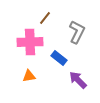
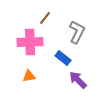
blue rectangle: moved 4 px right
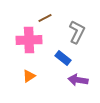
brown line: rotated 24 degrees clockwise
pink cross: moved 1 px left, 2 px up
orange triangle: rotated 24 degrees counterclockwise
purple arrow: rotated 36 degrees counterclockwise
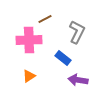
brown line: moved 1 px down
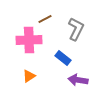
gray L-shape: moved 1 px left, 3 px up
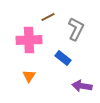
brown line: moved 3 px right, 2 px up
orange triangle: rotated 24 degrees counterclockwise
purple arrow: moved 4 px right, 6 px down
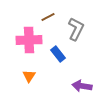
blue rectangle: moved 5 px left, 4 px up; rotated 14 degrees clockwise
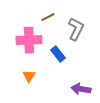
purple arrow: moved 1 px left, 3 px down
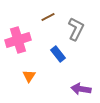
pink cross: moved 11 px left; rotated 15 degrees counterclockwise
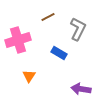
gray L-shape: moved 2 px right
blue rectangle: moved 1 px right, 1 px up; rotated 21 degrees counterclockwise
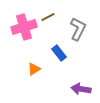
pink cross: moved 6 px right, 13 px up
blue rectangle: rotated 21 degrees clockwise
orange triangle: moved 5 px right, 7 px up; rotated 24 degrees clockwise
